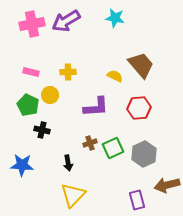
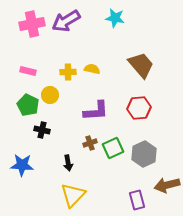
pink rectangle: moved 3 px left, 1 px up
yellow semicircle: moved 23 px left, 7 px up; rotated 14 degrees counterclockwise
purple L-shape: moved 4 px down
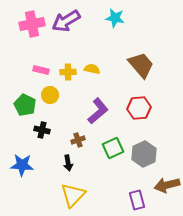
pink rectangle: moved 13 px right, 1 px up
green pentagon: moved 3 px left
purple L-shape: moved 2 px right; rotated 36 degrees counterclockwise
brown cross: moved 12 px left, 3 px up
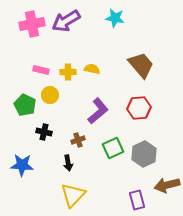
black cross: moved 2 px right, 2 px down
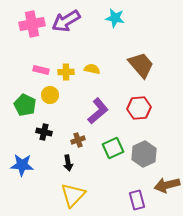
yellow cross: moved 2 px left
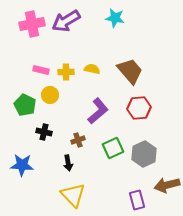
brown trapezoid: moved 11 px left, 6 px down
yellow triangle: rotated 28 degrees counterclockwise
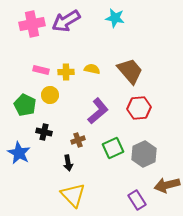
blue star: moved 3 px left, 12 px up; rotated 25 degrees clockwise
purple rectangle: rotated 18 degrees counterclockwise
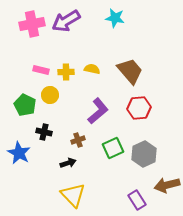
black arrow: rotated 98 degrees counterclockwise
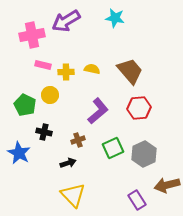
pink cross: moved 11 px down
pink rectangle: moved 2 px right, 5 px up
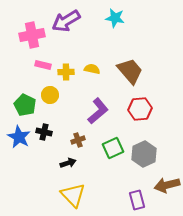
red hexagon: moved 1 px right, 1 px down
blue star: moved 16 px up
purple rectangle: rotated 18 degrees clockwise
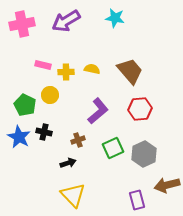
pink cross: moved 10 px left, 11 px up
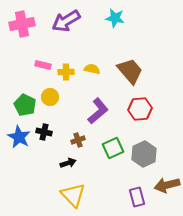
yellow circle: moved 2 px down
purple rectangle: moved 3 px up
